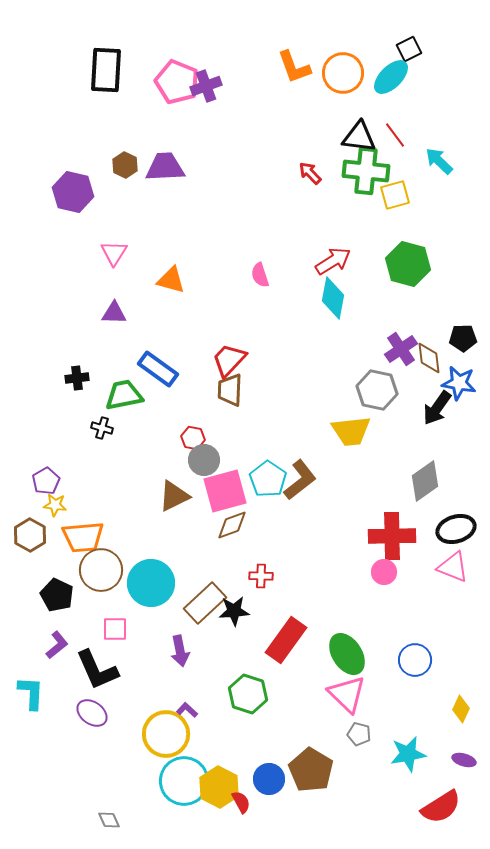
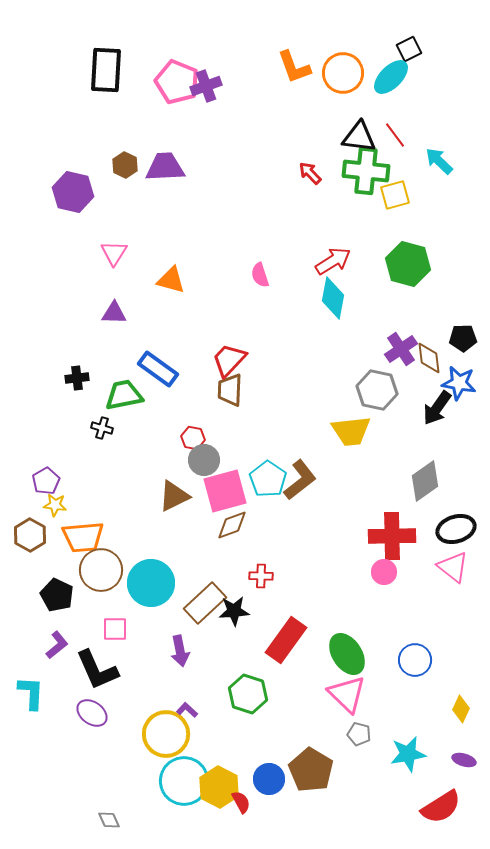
pink triangle at (453, 567): rotated 16 degrees clockwise
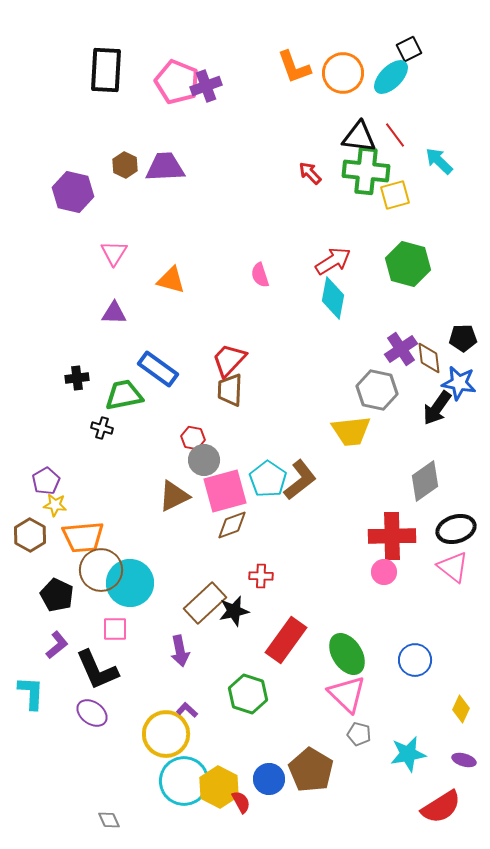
cyan circle at (151, 583): moved 21 px left
black star at (234, 611): rotated 8 degrees counterclockwise
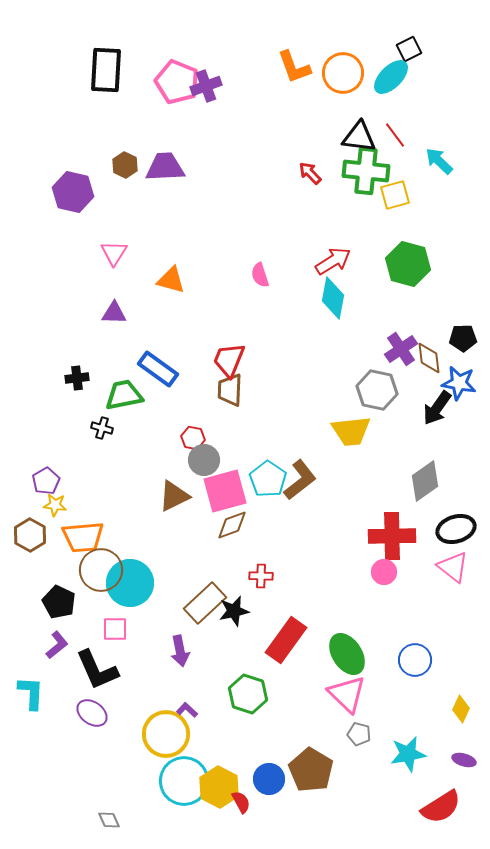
red trapezoid at (229, 360): rotated 21 degrees counterclockwise
black pentagon at (57, 595): moved 2 px right, 7 px down
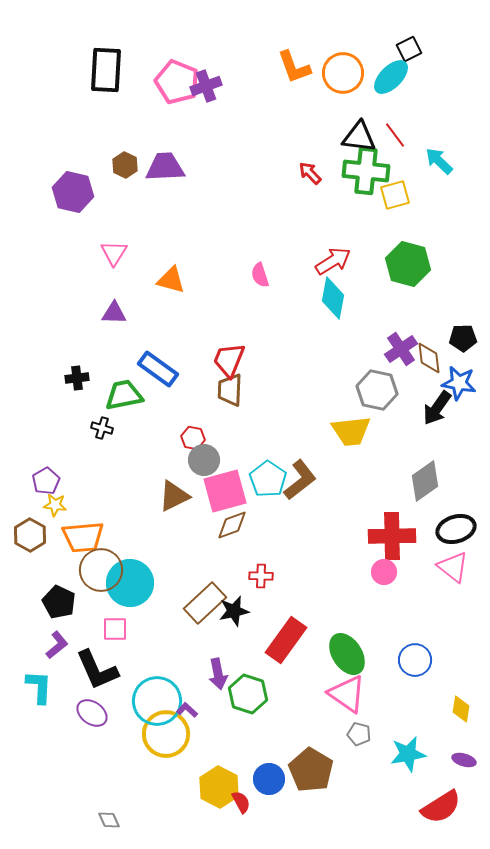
purple arrow at (180, 651): moved 38 px right, 23 px down
cyan L-shape at (31, 693): moved 8 px right, 6 px up
pink triangle at (347, 694): rotated 9 degrees counterclockwise
yellow diamond at (461, 709): rotated 16 degrees counterclockwise
cyan circle at (184, 781): moved 27 px left, 80 px up
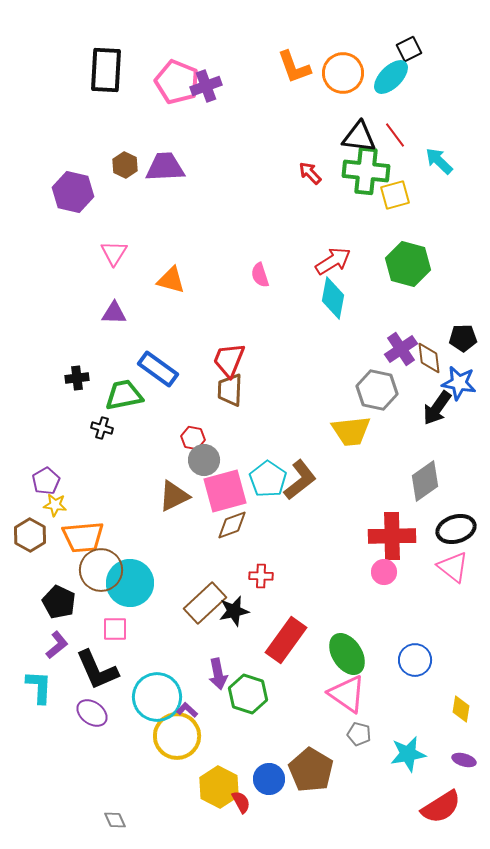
cyan circle at (157, 701): moved 4 px up
yellow circle at (166, 734): moved 11 px right, 2 px down
gray diamond at (109, 820): moved 6 px right
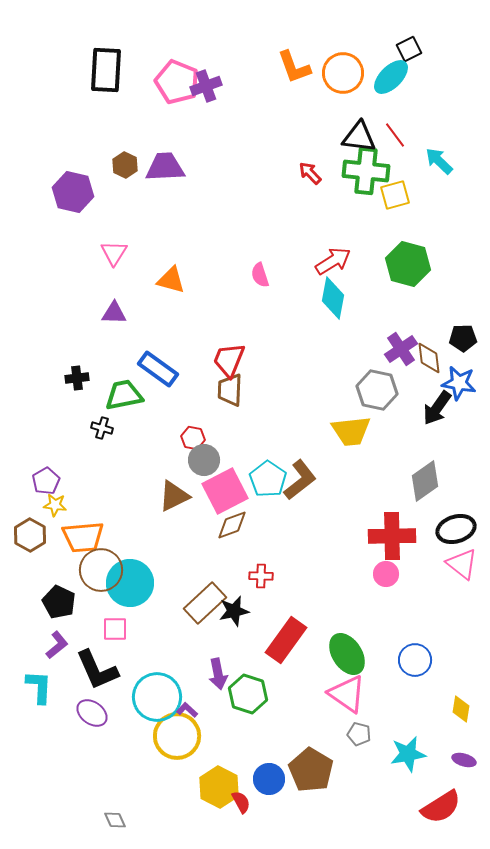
pink square at (225, 491): rotated 12 degrees counterclockwise
pink triangle at (453, 567): moved 9 px right, 3 px up
pink circle at (384, 572): moved 2 px right, 2 px down
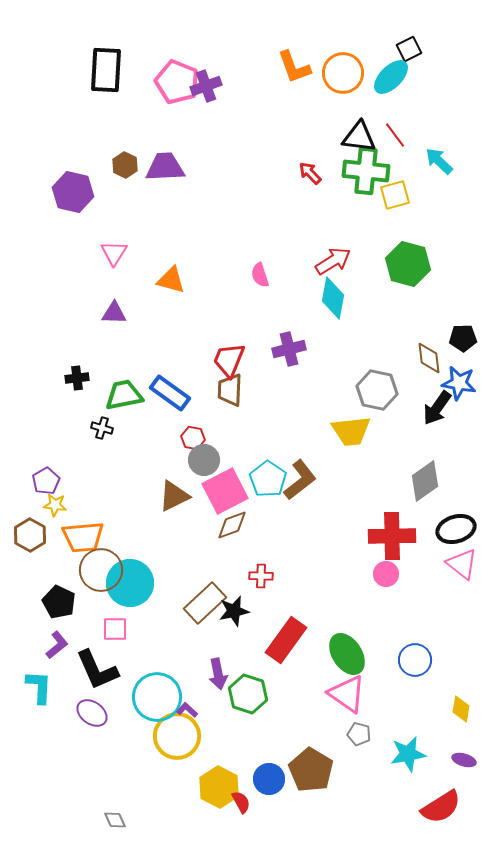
purple cross at (401, 349): moved 112 px left; rotated 20 degrees clockwise
blue rectangle at (158, 369): moved 12 px right, 24 px down
